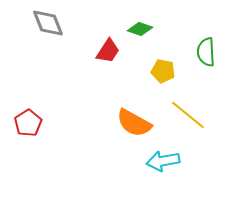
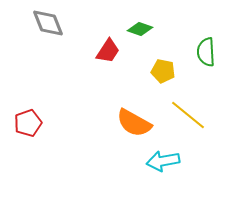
red pentagon: rotated 12 degrees clockwise
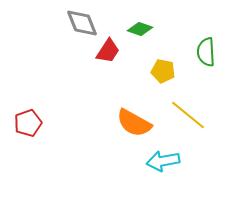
gray diamond: moved 34 px right
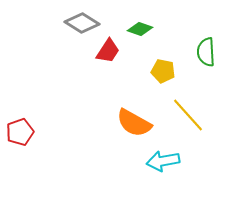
gray diamond: rotated 36 degrees counterclockwise
yellow line: rotated 9 degrees clockwise
red pentagon: moved 8 px left, 9 px down
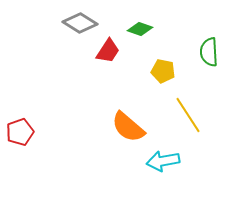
gray diamond: moved 2 px left
green semicircle: moved 3 px right
yellow line: rotated 9 degrees clockwise
orange semicircle: moved 6 px left, 4 px down; rotated 12 degrees clockwise
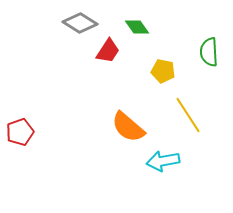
green diamond: moved 3 px left, 2 px up; rotated 35 degrees clockwise
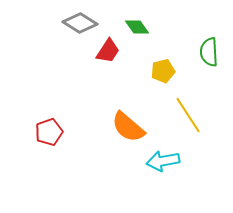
yellow pentagon: rotated 25 degrees counterclockwise
red pentagon: moved 29 px right
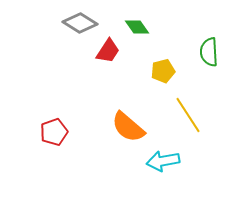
red pentagon: moved 5 px right
